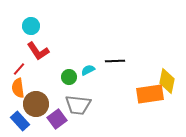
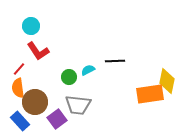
brown circle: moved 1 px left, 2 px up
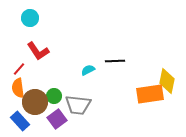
cyan circle: moved 1 px left, 8 px up
green circle: moved 15 px left, 19 px down
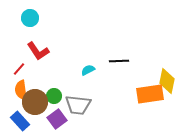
black line: moved 4 px right
orange semicircle: moved 3 px right, 2 px down
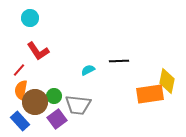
red line: moved 1 px down
orange semicircle: rotated 18 degrees clockwise
